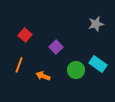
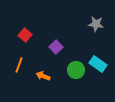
gray star: rotated 21 degrees clockwise
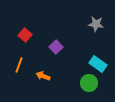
green circle: moved 13 px right, 13 px down
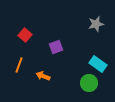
gray star: rotated 21 degrees counterclockwise
purple square: rotated 24 degrees clockwise
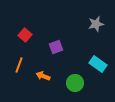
green circle: moved 14 px left
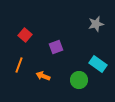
green circle: moved 4 px right, 3 px up
